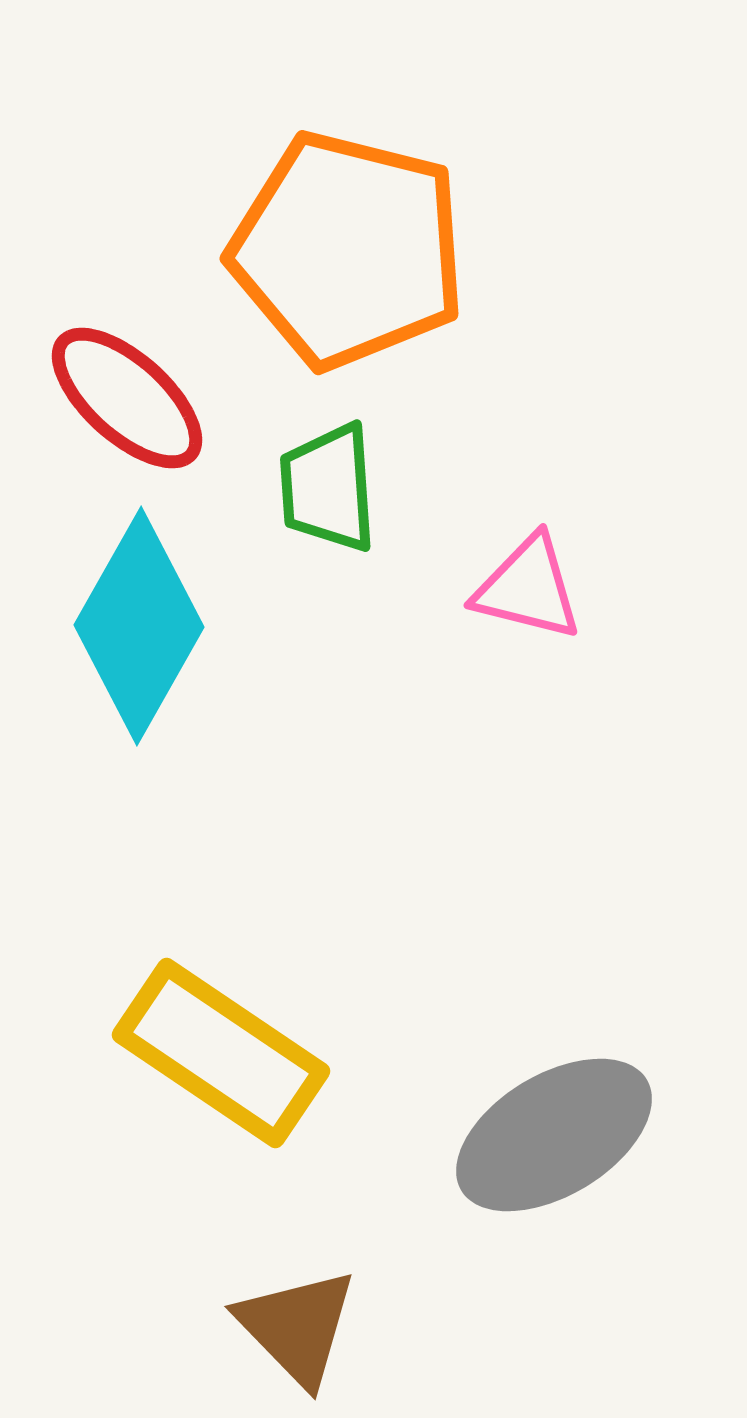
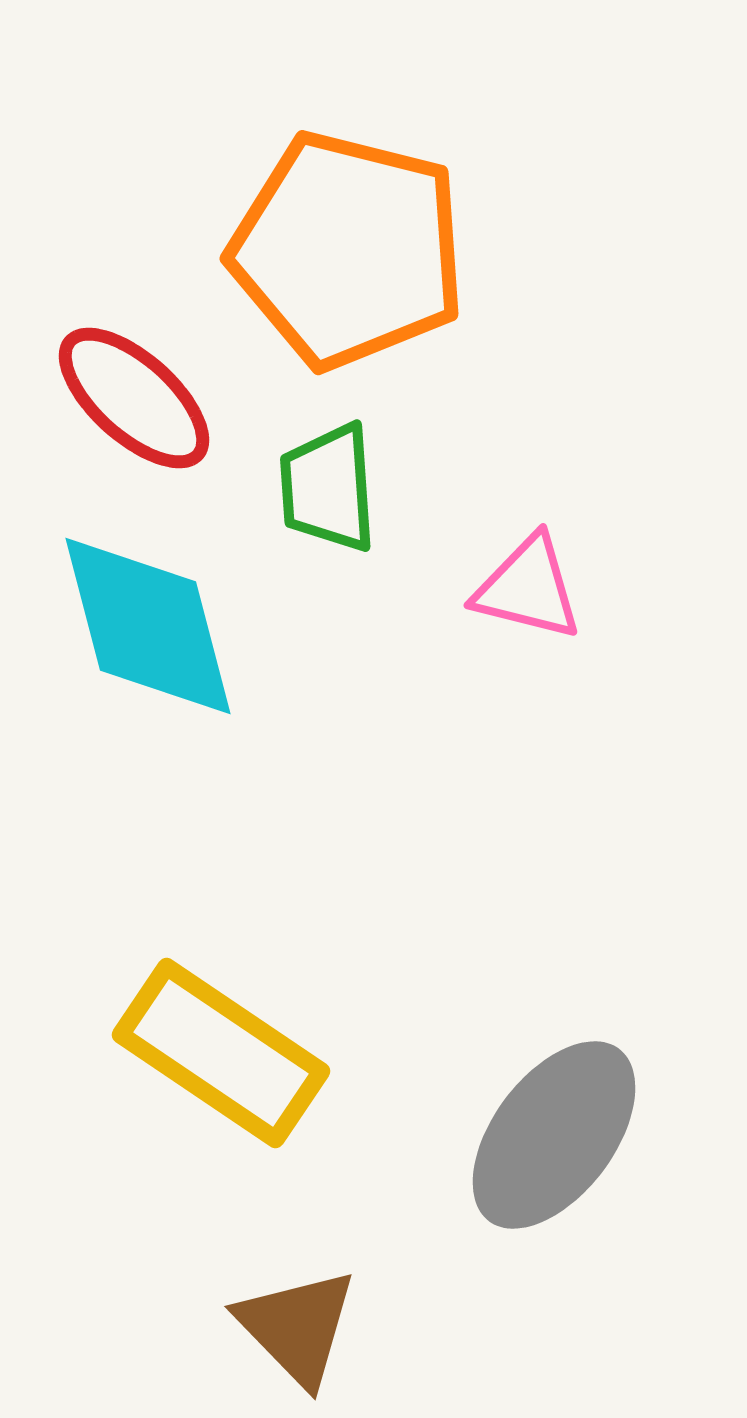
red ellipse: moved 7 px right
cyan diamond: moved 9 px right; rotated 44 degrees counterclockwise
gray ellipse: rotated 22 degrees counterclockwise
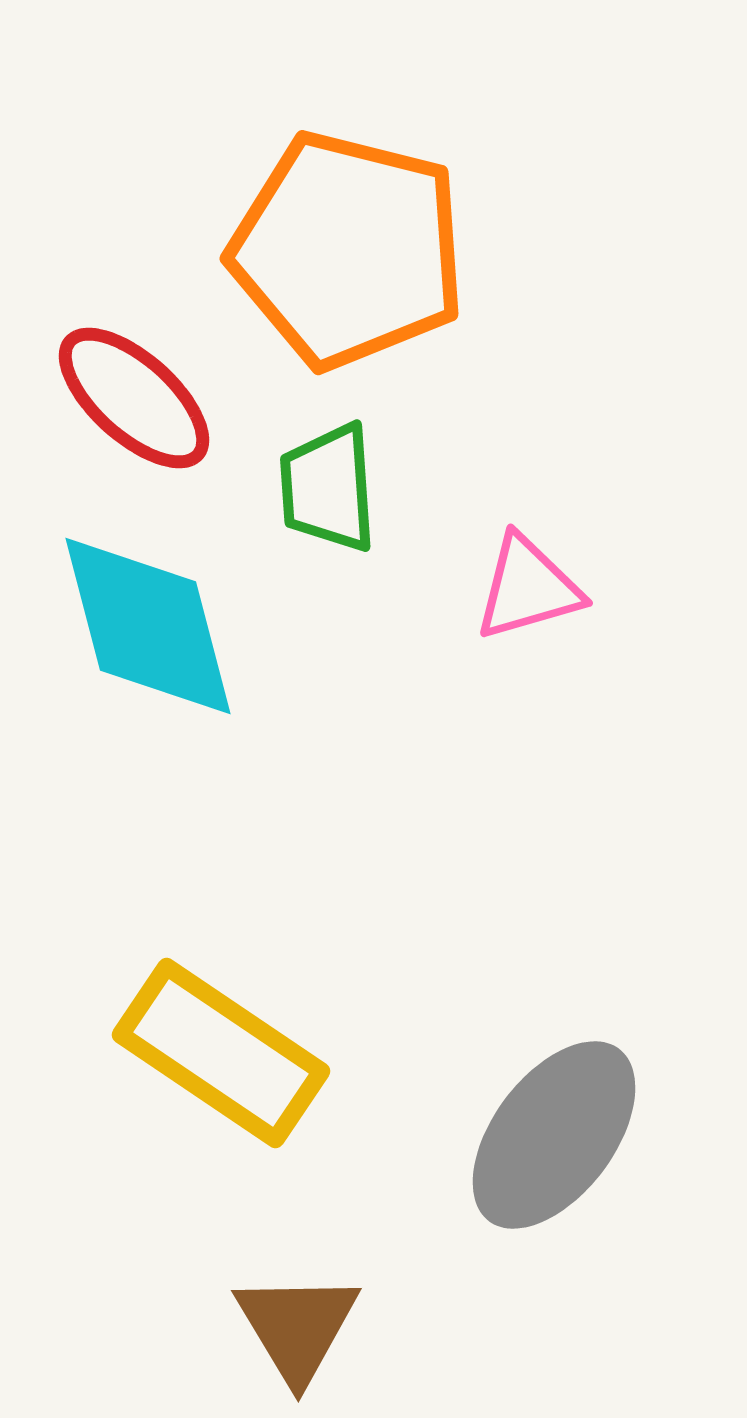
pink triangle: rotated 30 degrees counterclockwise
brown triangle: rotated 13 degrees clockwise
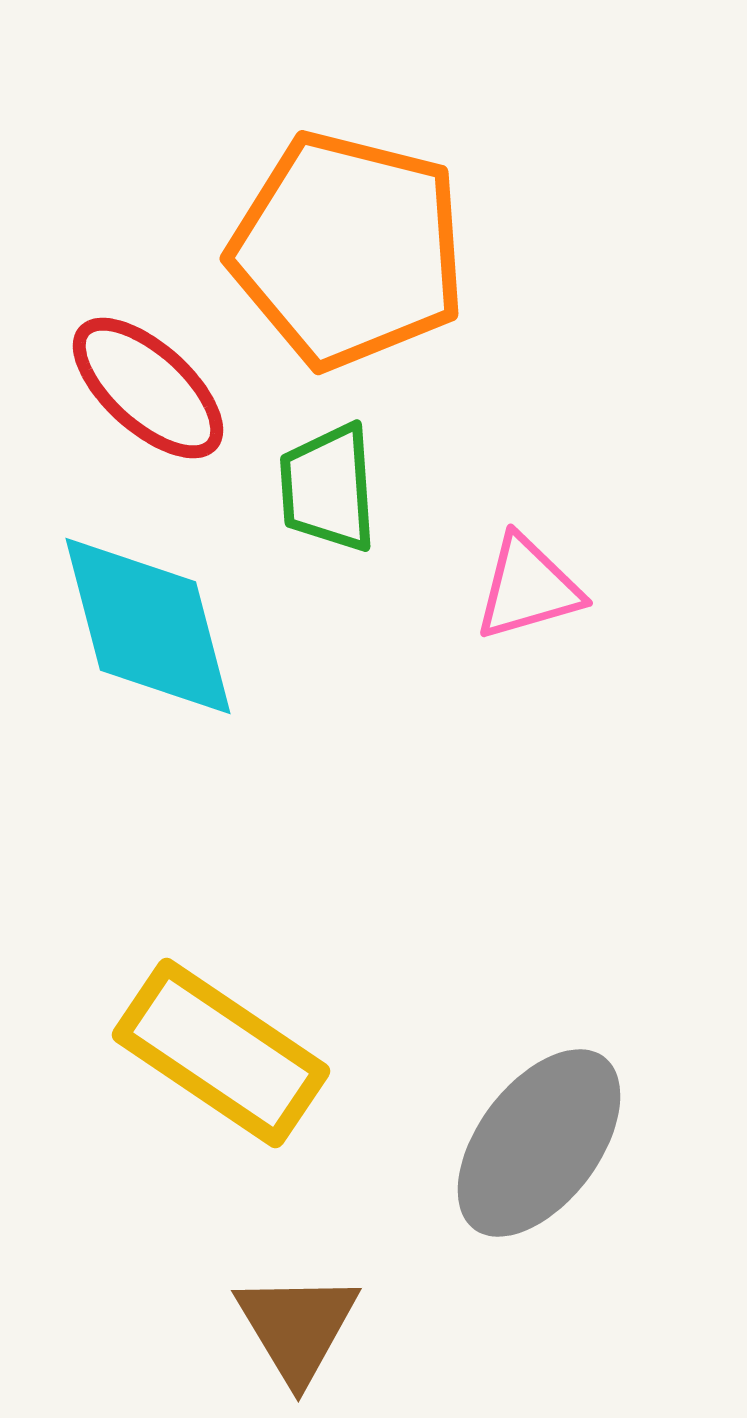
red ellipse: moved 14 px right, 10 px up
gray ellipse: moved 15 px left, 8 px down
